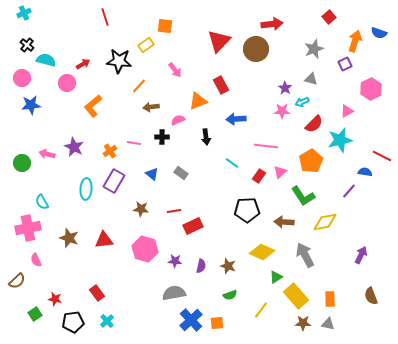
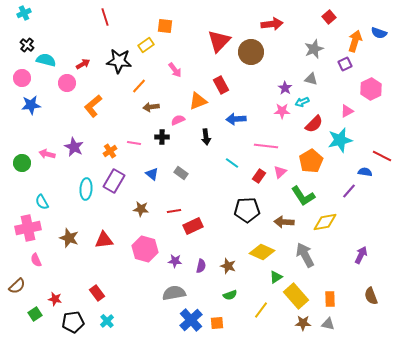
brown circle at (256, 49): moved 5 px left, 3 px down
brown semicircle at (17, 281): moved 5 px down
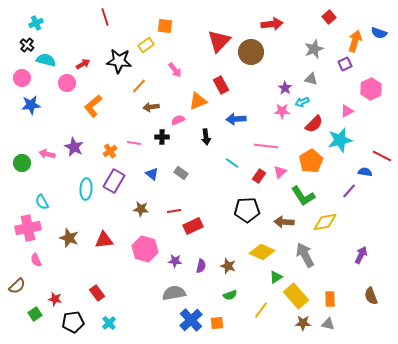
cyan cross at (24, 13): moved 12 px right, 10 px down
cyan cross at (107, 321): moved 2 px right, 2 px down
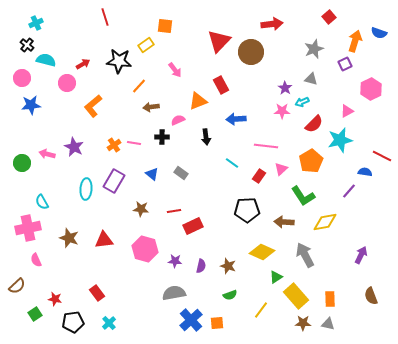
orange cross at (110, 151): moved 4 px right, 6 px up
pink triangle at (280, 172): moved 1 px right, 3 px up
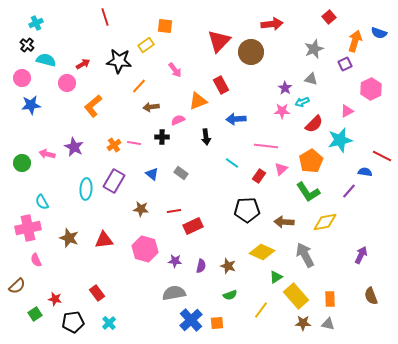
green L-shape at (303, 196): moved 5 px right, 4 px up
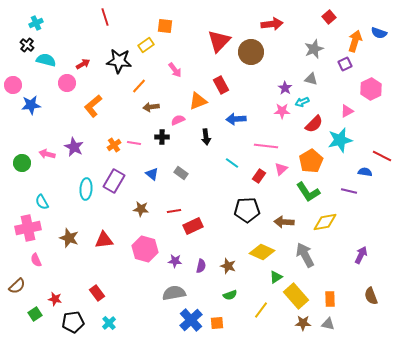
pink circle at (22, 78): moved 9 px left, 7 px down
purple line at (349, 191): rotated 63 degrees clockwise
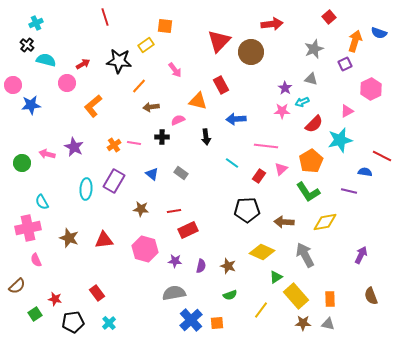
orange triangle at (198, 101): rotated 36 degrees clockwise
red rectangle at (193, 226): moved 5 px left, 4 px down
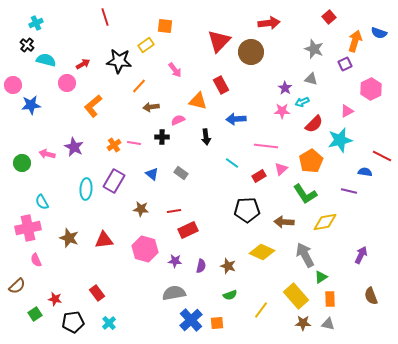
red arrow at (272, 24): moved 3 px left, 1 px up
gray star at (314, 49): rotated 30 degrees counterclockwise
red rectangle at (259, 176): rotated 24 degrees clockwise
green L-shape at (308, 192): moved 3 px left, 2 px down
green triangle at (276, 277): moved 45 px right
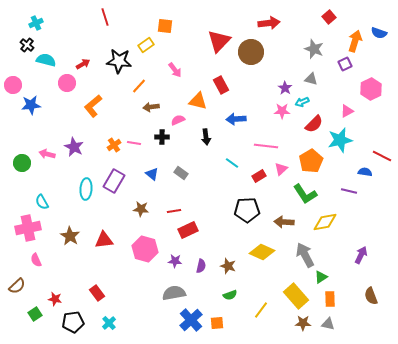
brown star at (69, 238): moved 1 px right, 2 px up; rotated 12 degrees clockwise
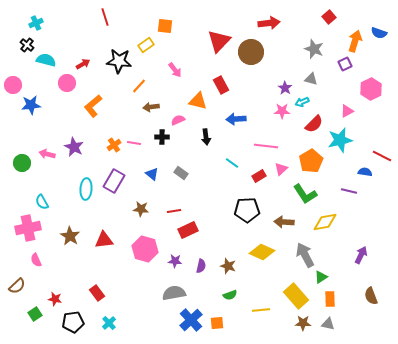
yellow line at (261, 310): rotated 48 degrees clockwise
